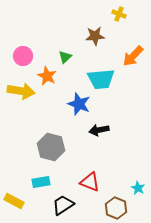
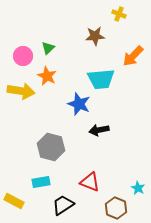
green triangle: moved 17 px left, 9 px up
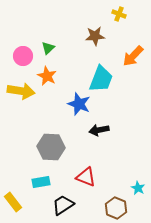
cyan trapezoid: rotated 64 degrees counterclockwise
gray hexagon: rotated 12 degrees counterclockwise
red triangle: moved 4 px left, 5 px up
yellow rectangle: moved 1 px left, 1 px down; rotated 24 degrees clockwise
